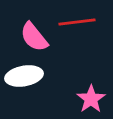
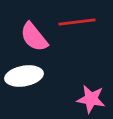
pink star: rotated 28 degrees counterclockwise
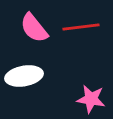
red line: moved 4 px right, 5 px down
pink semicircle: moved 9 px up
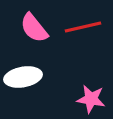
red line: moved 2 px right; rotated 6 degrees counterclockwise
white ellipse: moved 1 px left, 1 px down
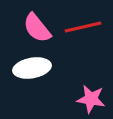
pink semicircle: moved 3 px right
white ellipse: moved 9 px right, 9 px up
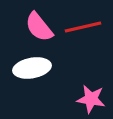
pink semicircle: moved 2 px right, 1 px up
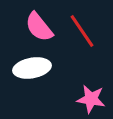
red line: moved 1 px left, 4 px down; rotated 69 degrees clockwise
